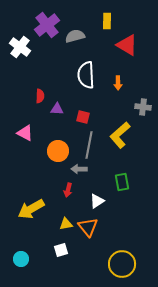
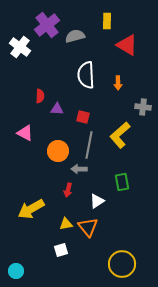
cyan circle: moved 5 px left, 12 px down
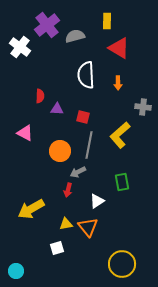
red triangle: moved 8 px left, 3 px down
orange circle: moved 2 px right
gray arrow: moved 1 px left, 3 px down; rotated 28 degrees counterclockwise
white square: moved 4 px left, 2 px up
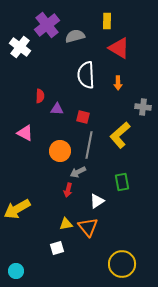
yellow arrow: moved 14 px left
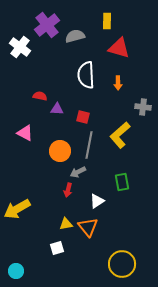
red triangle: rotated 15 degrees counterclockwise
red semicircle: rotated 80 degrees counterclockwise
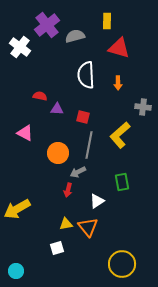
orange circle: moved 2 px left, 2 px down
